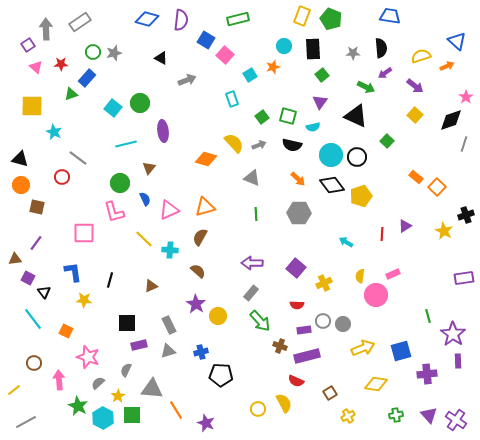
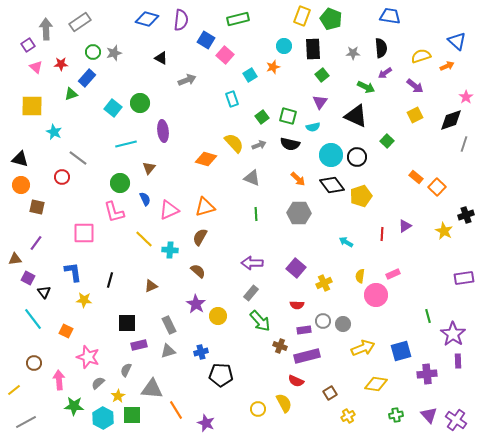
yellow square at (415, 115): rotated 21 degrees clockwise
black semicircle at (292, 145): moved 2 px left, 1 px up
green star at (78, 406): moved 4 px left; rotated 24 degrees counterclockwise
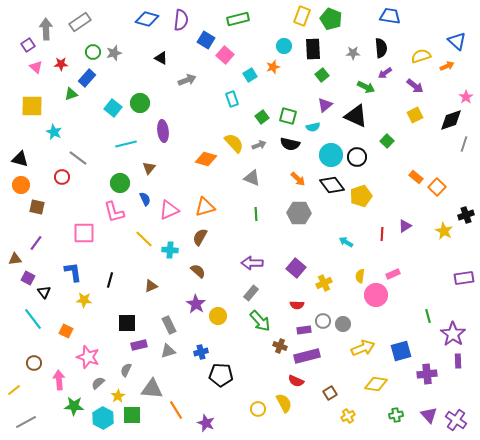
purple triangle at (320, 102): moved 5 px right, 3 px down; rotated 14 degrees clockwise
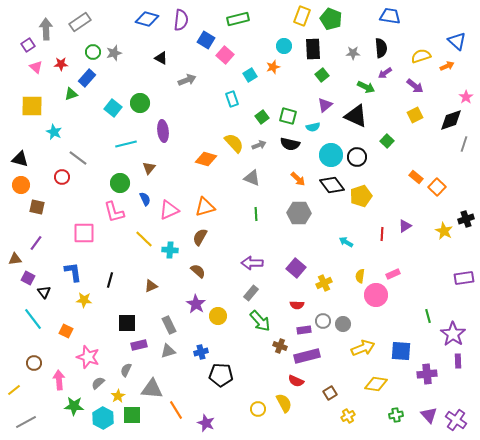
black cross at (466, 215): moved 4 px down
blue square at (401, 351): rotated 20 degrees clockwise
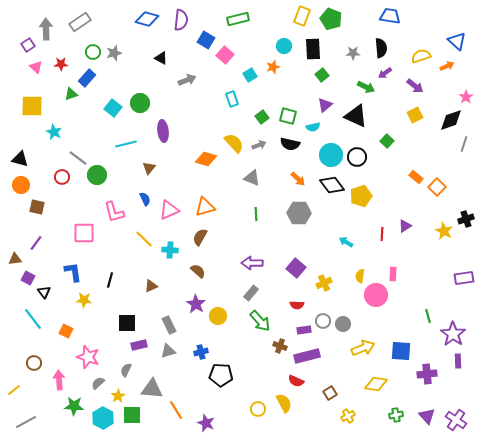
green circle at (120, 183): moved 23 px left, 8 px up
pink rectangle at (393, 274): rotated 64 degrees counterclockwise
purple triangle at (429, 415): moved 2 px left, 1 px down
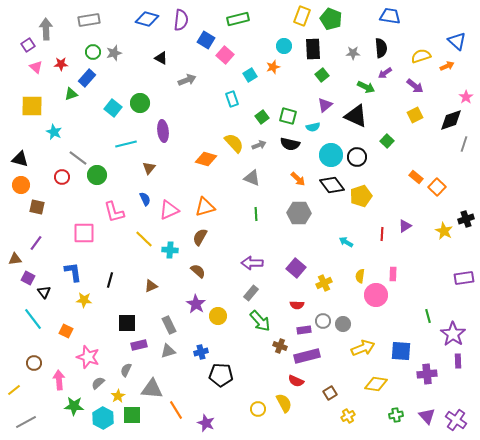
gray rectangle at (80, 22): moved 9 px right, 2 px up; rotated 25 degrees clockwise
